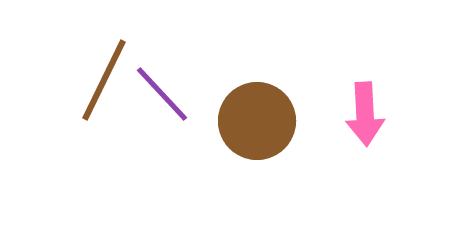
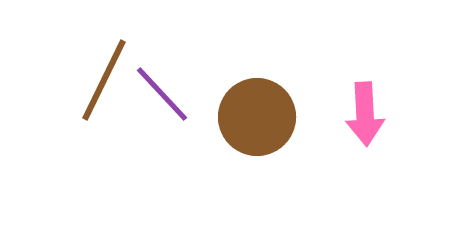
brown circle: moved 4 px up
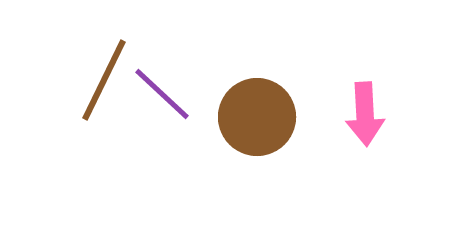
purple line: rotated 4 degrees counterclockwise
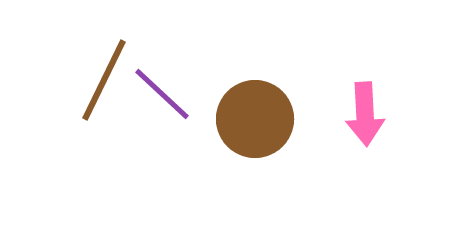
brown circle: moved 2 px left, 2 px down
